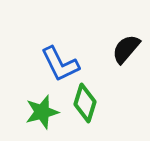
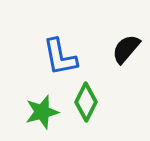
blue L-shape: moved 7 px up; rotated 15 degrees clockwise
green diamond: moved 1 px right, 1 px up; rotated 9 degrees clockwise
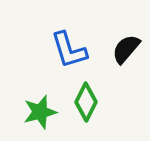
blue L-shape: moved 9 px right, 7 px up; rotated 6 degrees counterclockwise
green star: moved 2 px left
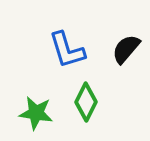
blue L-shape: moved 2 px left
green star: moved 4 px left, 1 px down; rotated 24 degrees clockwise
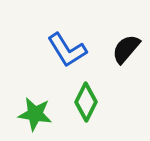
blue L-shape: rotated 15 degrees counterclockwise
green star: moved 1 px left, 1 px down
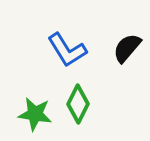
black semicircle: moved 1 px right, 1 px up
green diamond: moved 8 px left, 2 px down
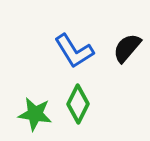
blue L-shape: moved 7 px right, 1 px down
